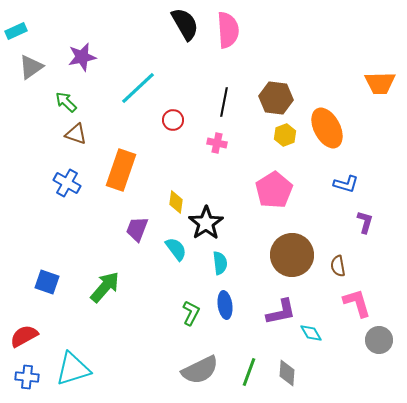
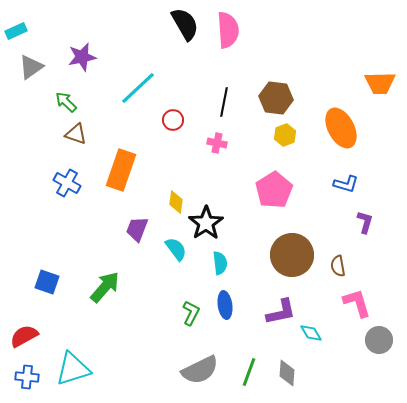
orange ellipse at (327, 128): moved 14 px right
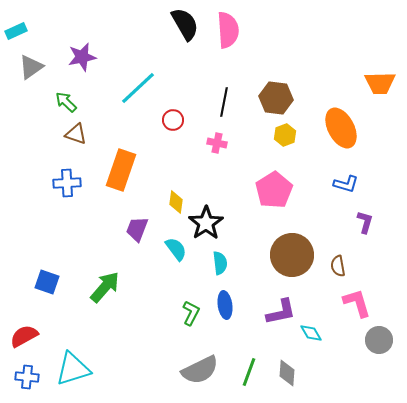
blue cross at (67, 183): rotated 32 degrees counterclockwise
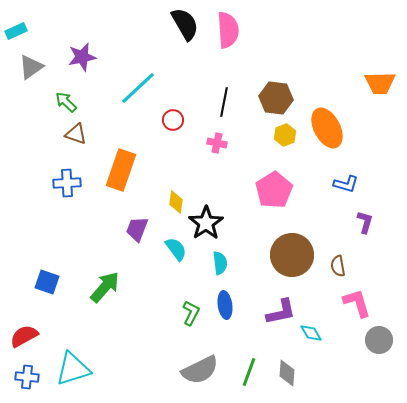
orange ellipse at (341, 128): moved 14 px left
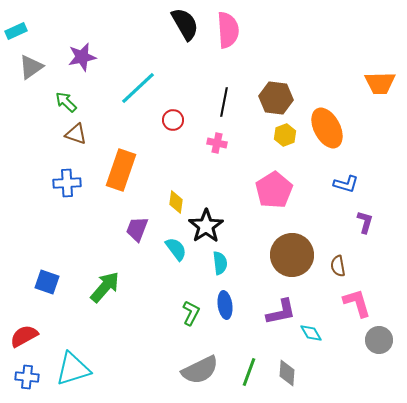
black star at (206, 223): moved 3 px down
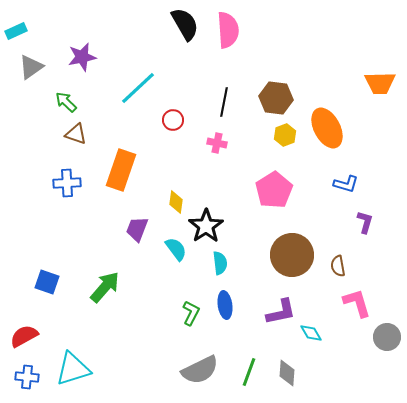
gray circle at (379, 340): moved 8 px right, 3 px up
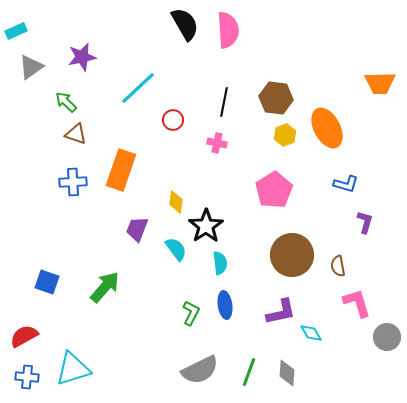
blue cross at (67, 183): moved 6 px right, 1 px up
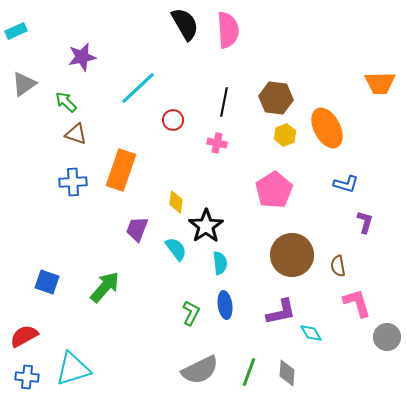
gray triangle at (31, 67): moved 7 px left, 17 px down
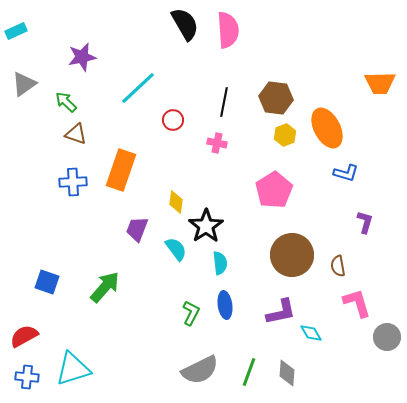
blue L-shape at (346, 184): moved 11 px up
